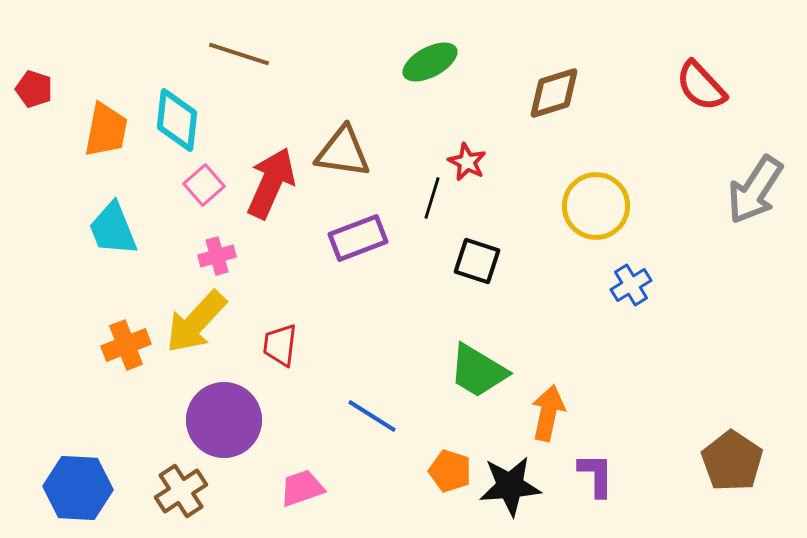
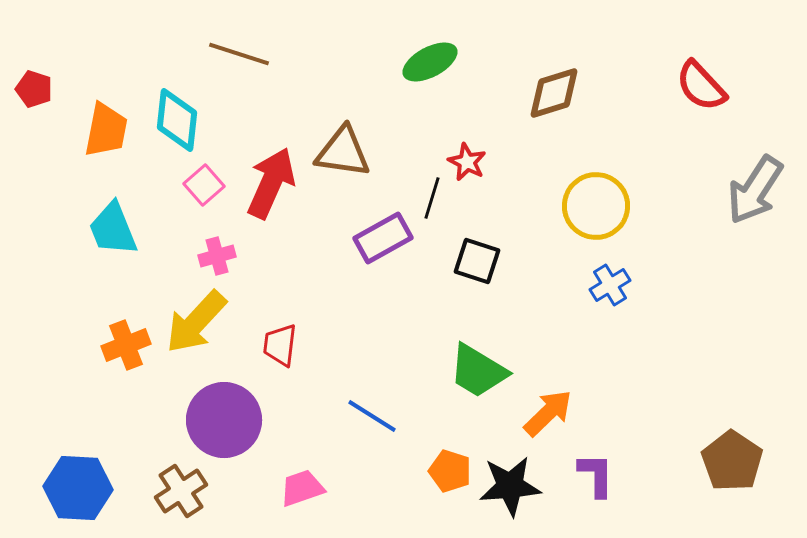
purple rectangle: moved 25 px right; rotated 8 degrees counterclockwise
blue cross: moved 21 px left
orange arrow: rotated 34 degrees clockwise
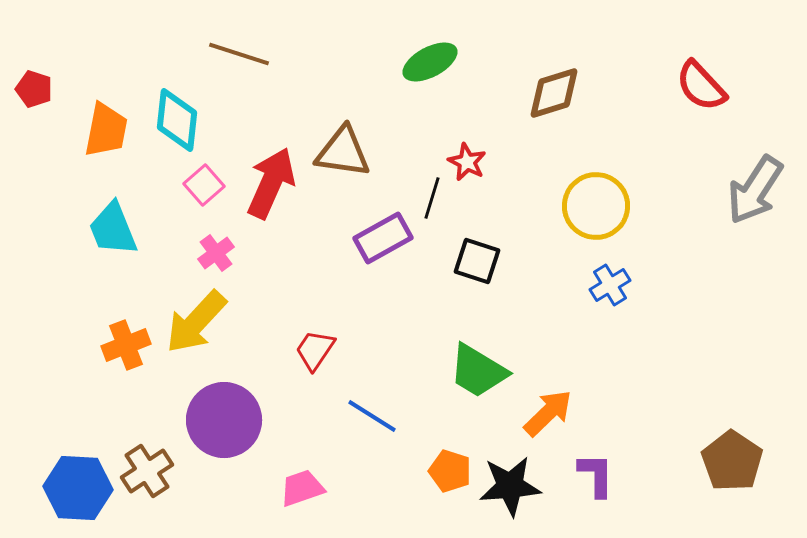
pink cross: moved 1 px left, 3 px up; rotated 21 degrees counterclockwise
red trapezoid: moved 35 px right, 5 px down; rotated 27 degrees clockwise
brown cross: moved 34 px left, 20 px up
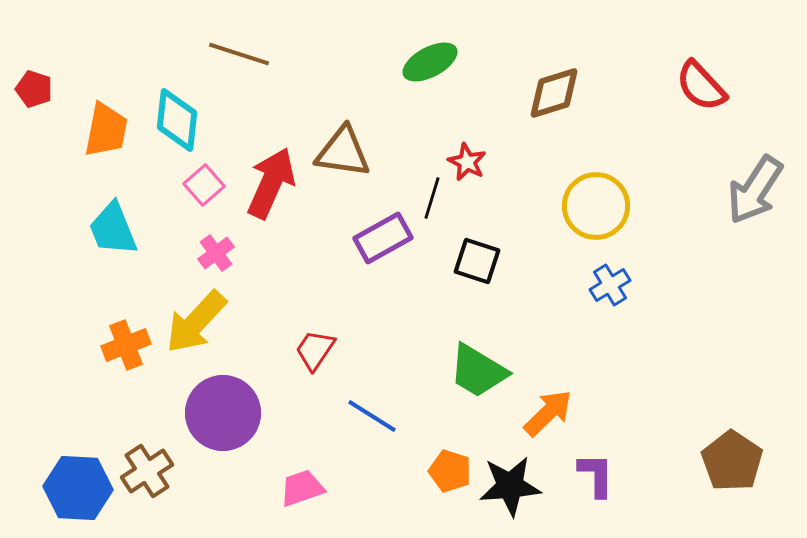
purple circle: moved 1 px left, 7 px up
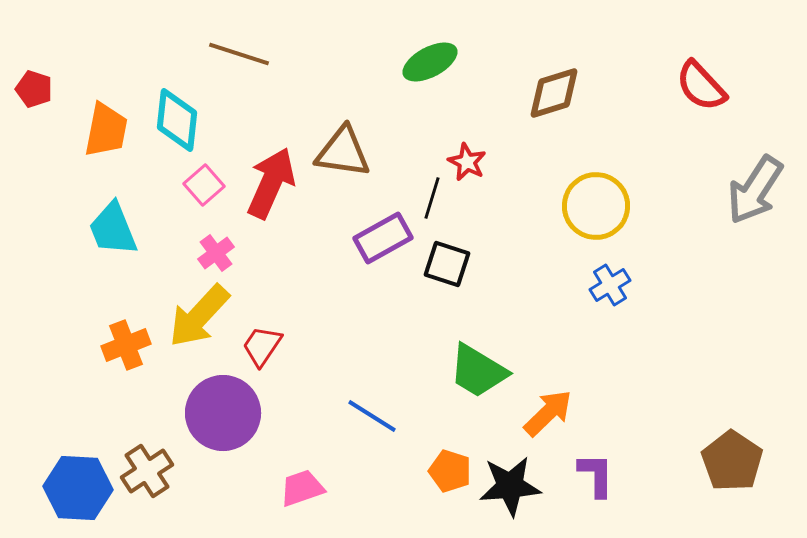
black square: moved 30 px left, 3 px down
yellow arrow: moved 3 px right, 6 px up
red trapezoid: moved 53 px left, 4 px up
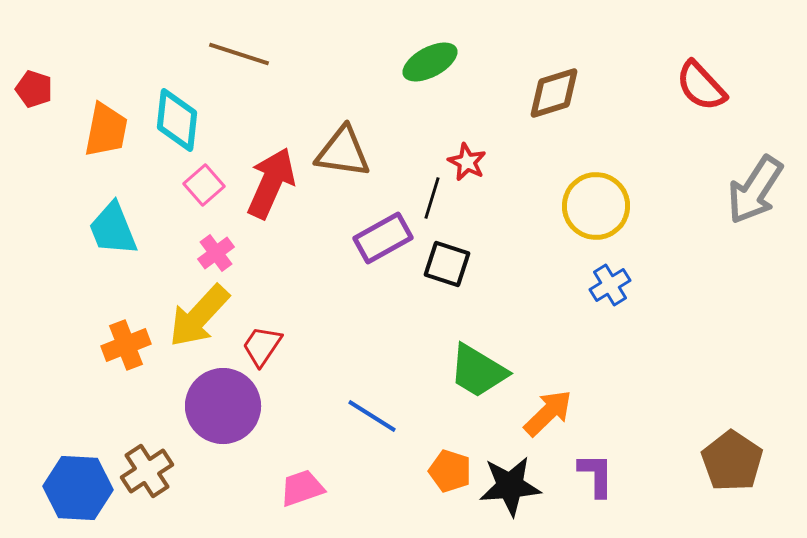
purple circle: moved 7 px up
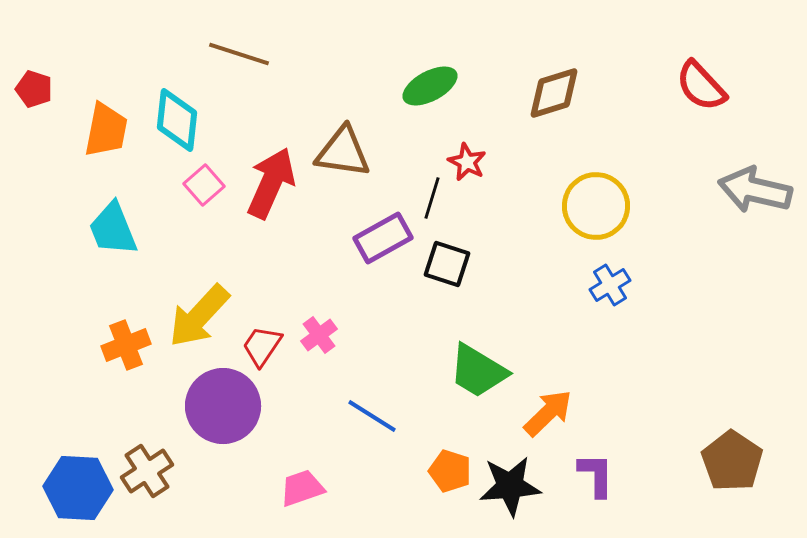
green ellipse: moved 24 px down
gray arrow: rotated 70 degrees clockwise
pink cross: moved 103 px right, 82 px down
